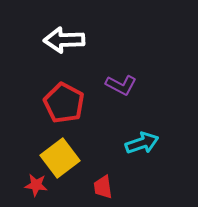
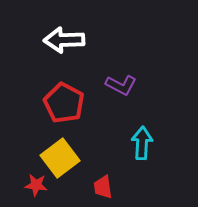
cyan arrow: rotated 68 degrees counterclockwise
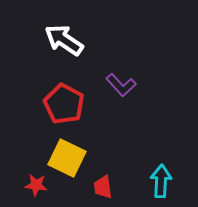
white arrow: rotated 36 degrees clockwise
purple L-shape: rotated 20 degrees clockwise
red pentagon: moved 1 px down
cyan arrow: moved 19 px right, 38 px down
yellow square: moved 7 px right; rotated 27 degrees counterclockwise
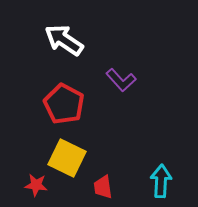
purple L-shape: moved 5 px up
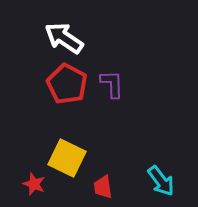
white arrow: moved 2 px up
purple L-shape: moved 9 px left, 4 px down; rotated 140 degrees counterclockwise
red pentagon: moved 3 px right, 20 px up
cyan arrow: rotated 140 degrees clockwise
red star: moved 2 px left, 1 px up; rotated 15 degrees clockwise
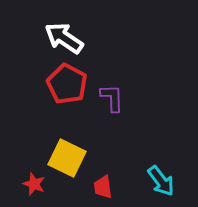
purple L-shape: moved 14 px down
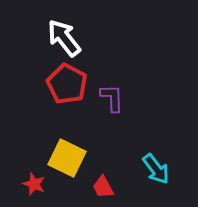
white arrow: rotated 18 degrees clockwise
cyan arrow: moved 5 px left, 12 px up
red trapezoid: rotated 20 degrees counterclockwise
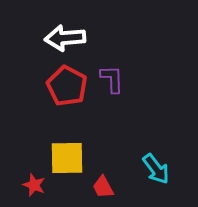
white arrow: moved 1 px right; rotated 57 degrees counterclockwise
red pentagon: moved 2 px down
purple L-shape: moved 19 px up
yellow square: rotated 27 degrees counterclockwise
red star: moved 1 px down
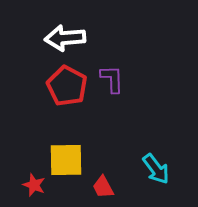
yellow square: moved 1 px left, 2 px down
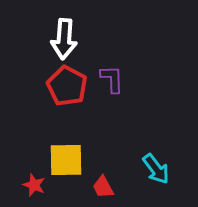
white arrow: moved 1 px left, 1 px down; rotated 81 degrees counterclockwise
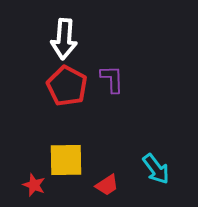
red trapezoid: moved 4 px right, 2 px up; rotated 95 degrees counterclockwise
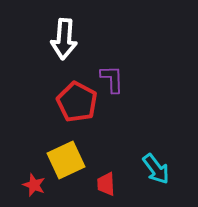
red pentagon: moved 10 px right, 16 px down
yellow square: rotated 24 degrees counterclockwise
red trapezoid: moved 1 px left, 1 px up; rotated 120 degrees clockwise
